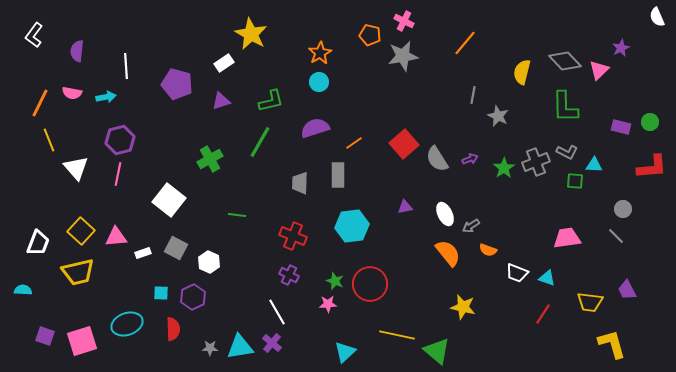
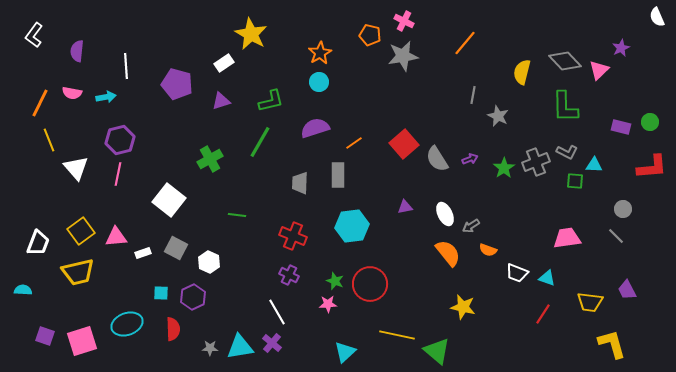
yellow square at (81, 231): rotated 12 degrees clockwise
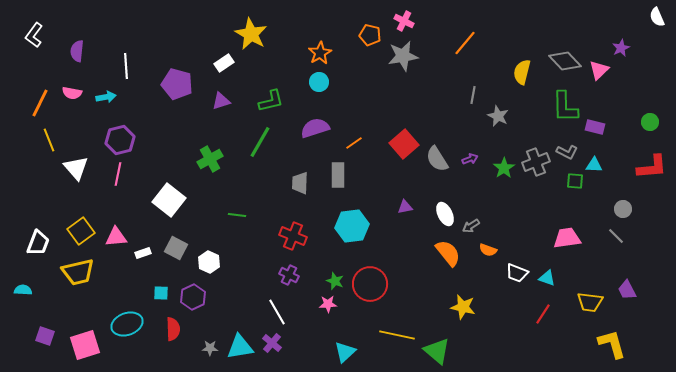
purple rectangle at (621, 127): moved 26 px left
pink square at (82, 341): moved 3 px right, 4 px down
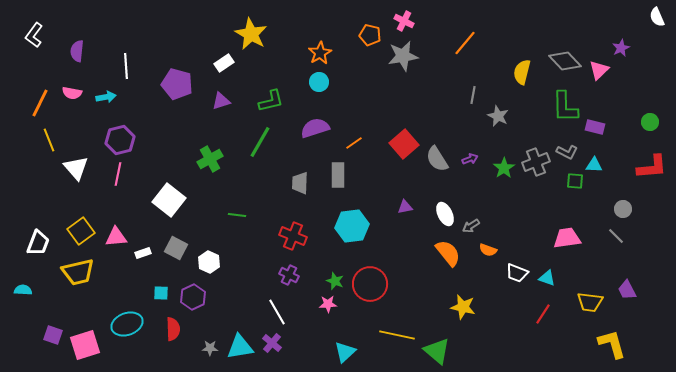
purple square at (45, 336): moved 8 px right, 1 px up
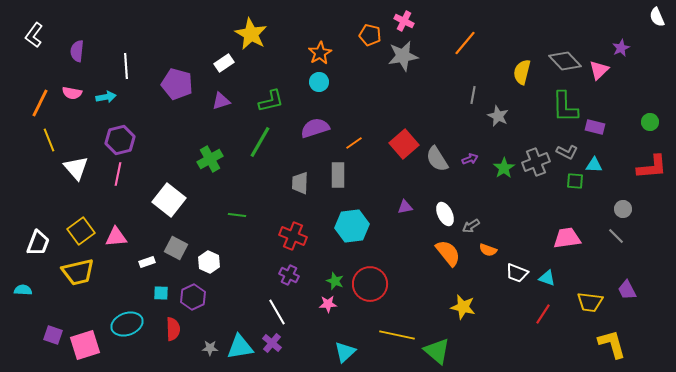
white rectangle at (143, 253): moved 4 px right, 9 px down
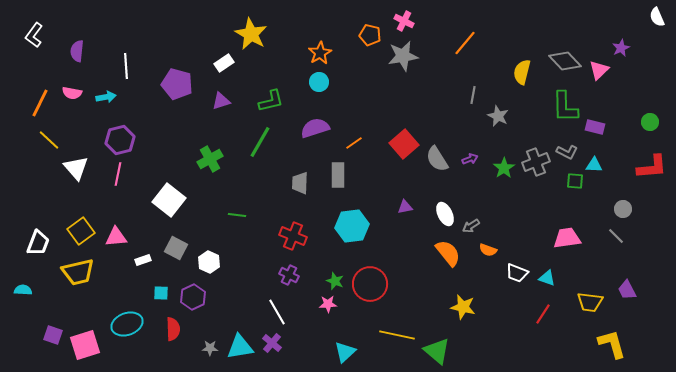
yellow line at (49, 140): rotated 25 degrees counterclockwise
white rectangle at (147, 262): moved 4 px left, 2 px up
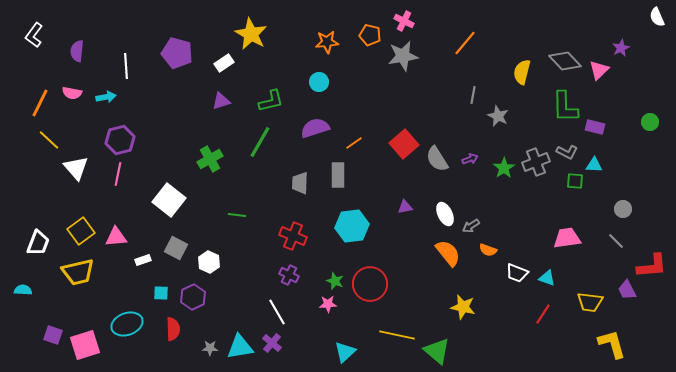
orange star at (320, 53): moved 7 px right, 11 px up; rotated 25 degrees clockwise
purple pentagon at (177, 84): moved 31 px up
red L-shape at (652, 167): moved 99 px down
gray line at (616, 236): moved 5 px down
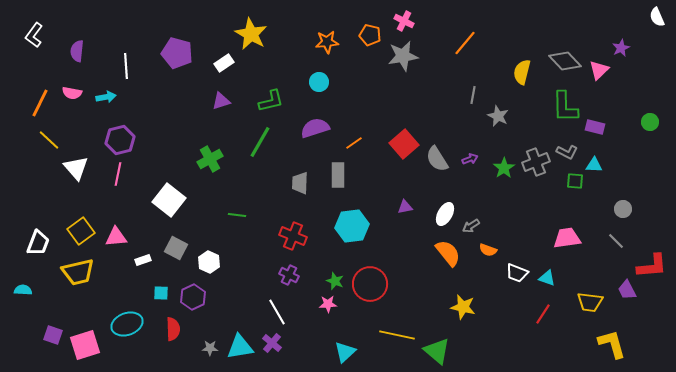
white ellipse at (445, 214): rotated 55 degrees clockwise
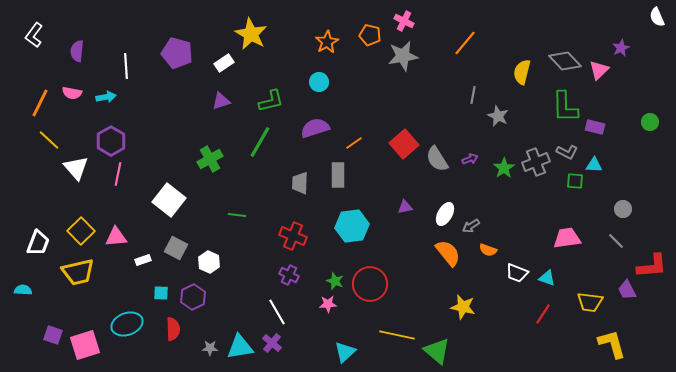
orange star at (327, 42): rotated 25 degrees counterclockwise
purple hexagon at (120, 140): moved 9 px left, 1 px down; rotated 16 degrees counterclockwise
yellow square at (81, 231): rotated 8 degrees counterclockwise
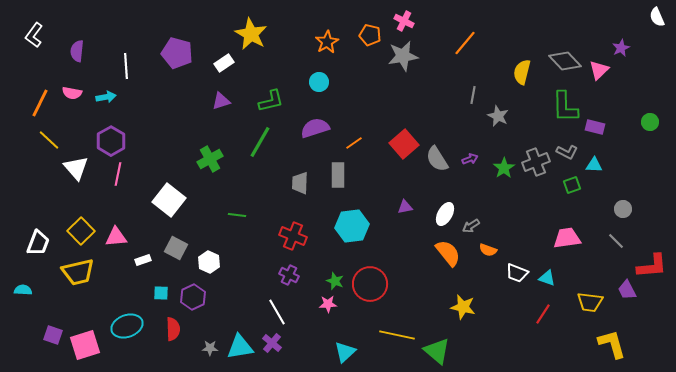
green square at (575, 181): moved 3 px left, 4 px down; rotated 24 degrees counterclockwise
cyan ellipse at (127, 324): moved 2 px down
